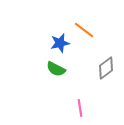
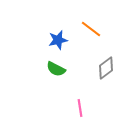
orange line: moved 7 px right, 1 px up
blue star: moved 2 px left, 3 px up
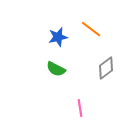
blue star: moved 3 px up
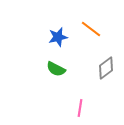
pink line: rotated 18 degrees clockwise
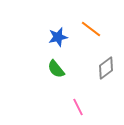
green semicircle: rotated 24 degrees clockwise
pink line: moved 2 px left, 1 px up; rotated 36 degrees counterclockwise
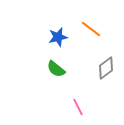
green semicircle: rotated 12 degrees counterclockwise
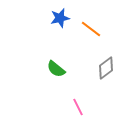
blue star: moved 2 px right, 19 px up
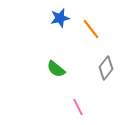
orange line: rotated 15 degrees clockwise
gray diamond: rotated 15 degrees counterclockwise
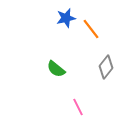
blue star: moved 6 px right
gray diamond: moved 1 px up
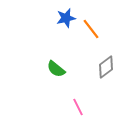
gray diamond: rotated 15 degrees clockwise
